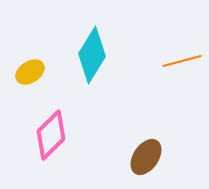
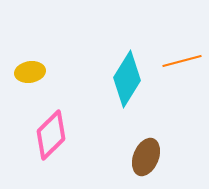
cyan diamond: moved 35 px right, 24 px down
yellow ellipse: rotated 24 degrees clockwise
brown ellipse: rotated 12 degrees counterclockwise
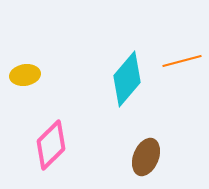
yellow ellipse: moved 5 px left, 3 px down
cyan diamond: rotated 8 degrees clockwise
pink diamond: moved 10 px down
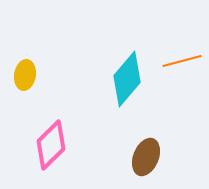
yellow ellipse: rotated 72 degrees counterclockwise
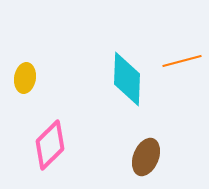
yellow ellipse: moved 3 px down
cyan diamond: rotated 38 degrees counterclockwise
pink diamond: moved 1 px left
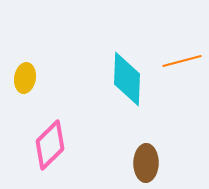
brown ellipse: moved 6 px down; rotated 21 degrees counterclockwise
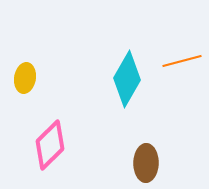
cyan diamond: rotated 28 degrees clockwise
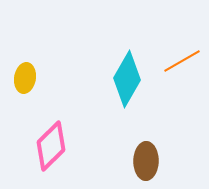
orange line: rotated 15 degrees counterclockwise
pink diamond: moved 1 px right, 1 px down
brown ellipse: moved 2 px up
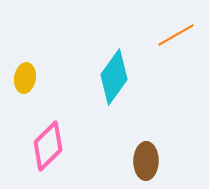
orange line: moved 6 px left, 26 px up
cyan diamond: moved 13 px left, 2 px up; rotated 6 degrees clockwise
pink diamond: moved 3 px left
